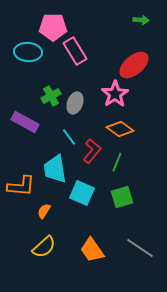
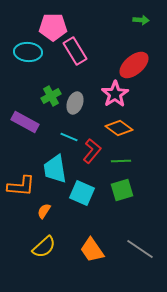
orange diamond: moved 1 px left, 1 px up
cyan line: rotated 30 degrees counterclockwise
green line: moved 4 px right, 1 px up; rotated 66 degrees clockwise
green square: moved 7 px up
gray line: moved 1 px down
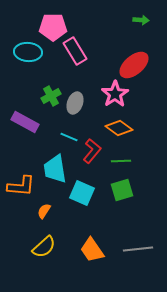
gray line: moved 2 px left; rotated 40 degrees counterclockwise
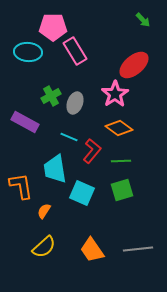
green arrow: moved 2 px right; rotated 42 degrees clockwise
orange L-shape: rotated 104 degrees counterclockwise
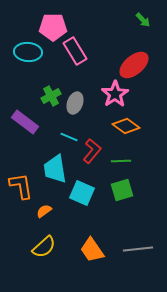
purple rectangle: rotated 8 degrees clockwise
orange diamond: moved 7 px right, 2 px up
orange semicircle: rotated 21 degrees clockwise
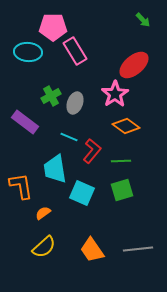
orange semicircle: moved 1 px left, 2 px down
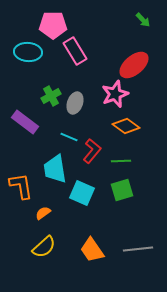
pink pentagon: moved 2 px up
pink star: rotated 12 degrees clockwise
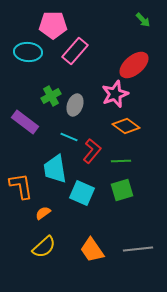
pink rectangle: rotated 72 degrees clockwise
gray ellipse: moved 2 px down
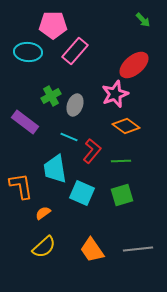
green square: moved 5 px down
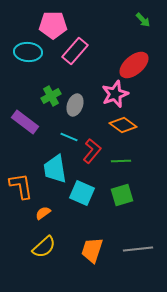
orange diamond: moved 3 px left, 1 px up
orange trapezoid: rotated 52 degrees clockwise
